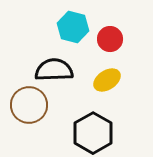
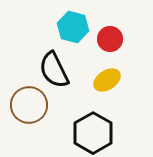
black semicircle: rotated 114 degrees counterclockwise
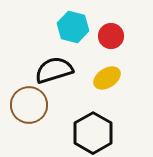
red circle: moved 1 px right, 3 px up
black semicircle: rotated 99 degrees clockwise
yellow ellipse: moved 2 px up
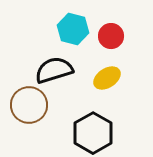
cyan hexagon: moved 2 px down
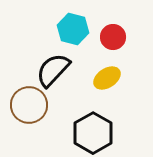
red circle: moved 2 px right, 1 px down
black semicircle: moved 1 px left; rotated 30 degrees counterclockwise
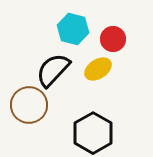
red circle: moved 2 px down
yellow ellipse: moved 9 px left, 9 px up
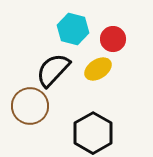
brown circle: moved 1 px right, 1 px down
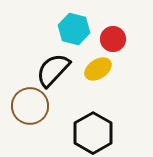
cyan hexagon: moved 1 px right
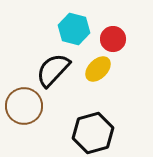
yellow ellipse: rotated 12 degrees counterclockwise
brown circle: moved 6 px left
black hexagon: rotated 15 degrees clockwise
